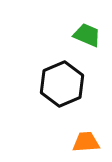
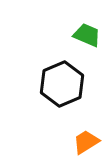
orange trapezoid: rotated 28 degrees counterclockwise
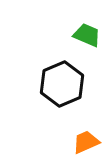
orange trapezoid: rotated 8 degrees clockwise
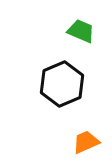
green trapezoid: moved 6 px left, 4 px up
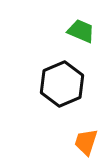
orange trapezoid: rotated 48 degrees counterclockwise
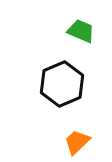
orange trapezoid: moved 9 px left; rotated 28 degrees clockwise
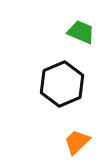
green trapezoid: moved 1 px down
